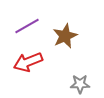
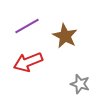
brown star: rotated 20 degrees counterclockwise
gray star: rotated 18 degrees clockwise
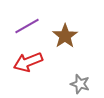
brown star: rotated 10 degrees clockwise
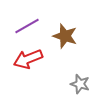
brown star: rotated 20 degrees counterclockwise
red arrow: moved 3 px up
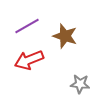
red arrow: moved 1 px right, 1 px down
gray star: rotated 12 degrees counterclockwise
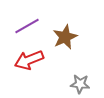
brown star: moved 1 px down; rotated 30 degrees clockwise
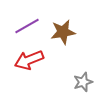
brown star: moved 2 px left, 5 px up; rotated 15 degrees clockwise
gray star: moved 3 px right, 2 px up; rotated 24 degrees counterclockwise
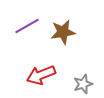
red arrow: moved 12 px right, 15 px down
gray star: moved 2 px down
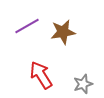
red arrow: rotated 80 degrees clockwise
